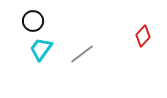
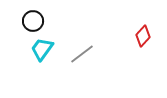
cyan trapezoid: moved 1 px right
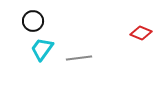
red diamond: moved 2 px left, 3 px up; rotated 70 degrees clockwise
gray line: moved 3 px left, 4 px down; rotated 30 degrees clockwise
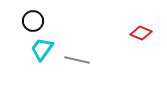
gray line: moved 2 px left, 2 px down; rotated 20 degrees clockwise
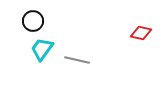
red diamond: rotated 10 degrees counterclockwise
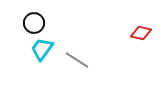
black circle: moved 1 px right, 2 px down
gray line: rotated 20 degrees clockwise
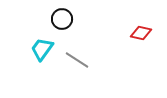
black circle: moved 28 px right, 4 px up
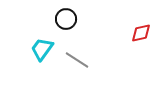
black circle: moved 4 px right
red diamond: rotated 25 degrees counterclockwise
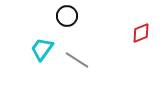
black circle: moved 1 px right, 3 px up
red diamond: rotated 10 degrees counterclockwise
